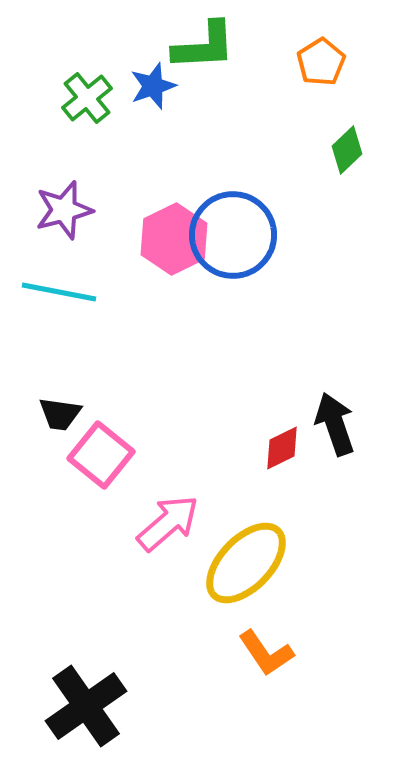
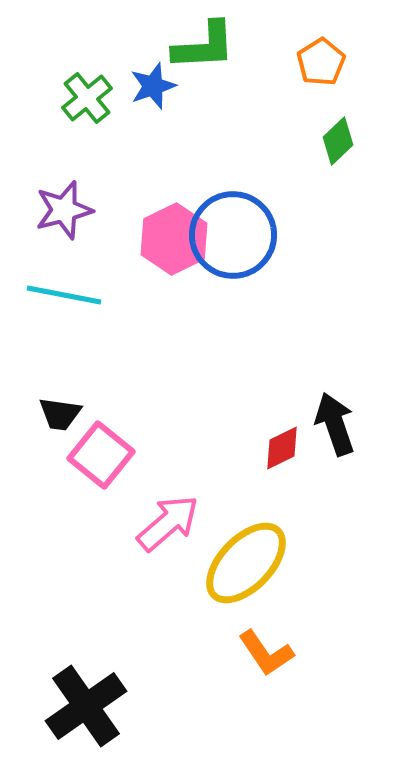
green diamond: moved 9 px left, 9 px up
cyan line: moved 5 px right, 3 px down
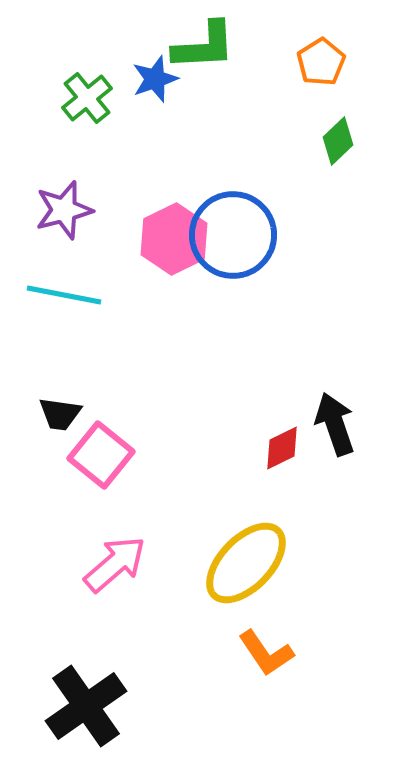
blue star: moved 2 px right, 7 px up
pink arrow: moved 53 px left, 41 px down
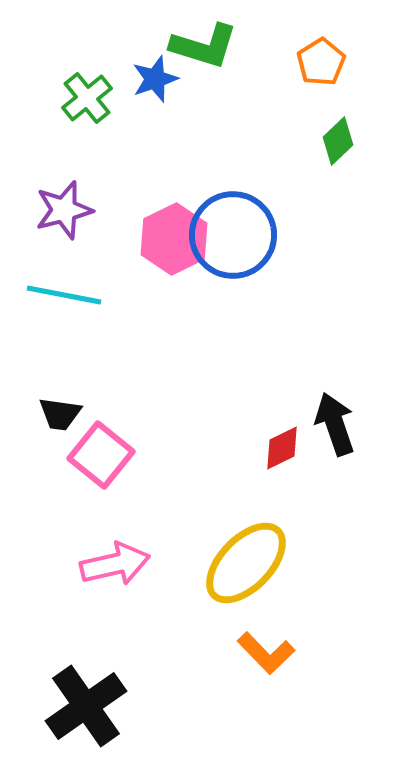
green L-shape: rotated 20 degrees clockwise
pink arrow: rotated 28 degrees clockwise
orange L-shape: rotated 10 degrees counterclockwise
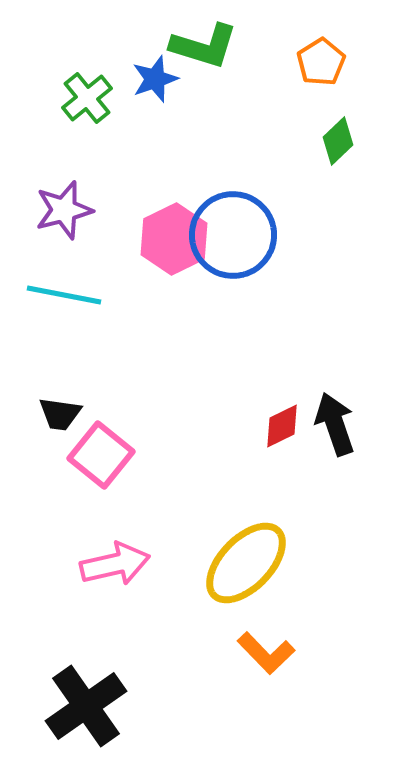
red diamond: moved 22 px up
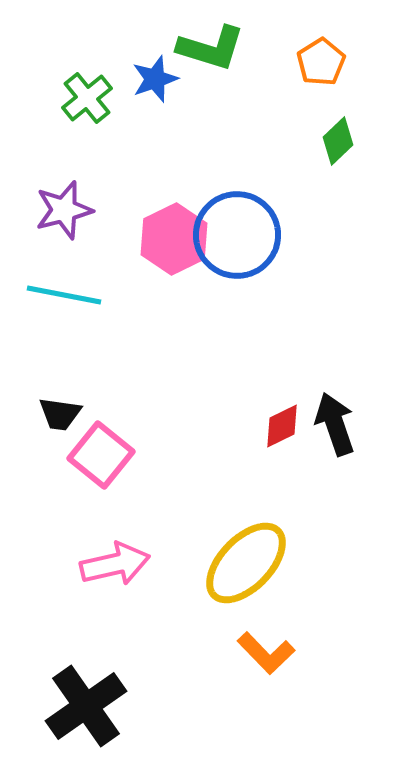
green L-shape: moved 7 px right, 2 px down
blue circle: moved 4 px right
